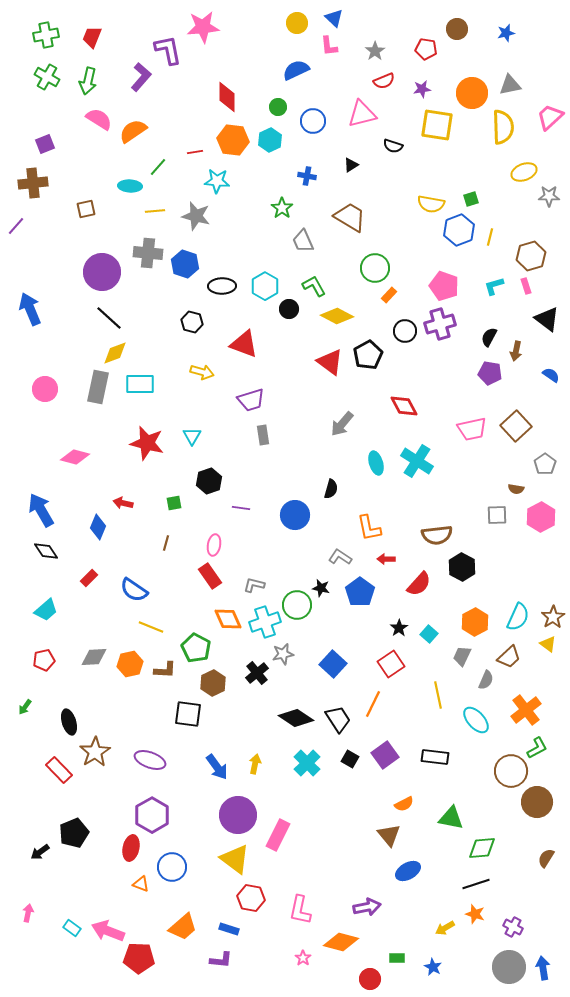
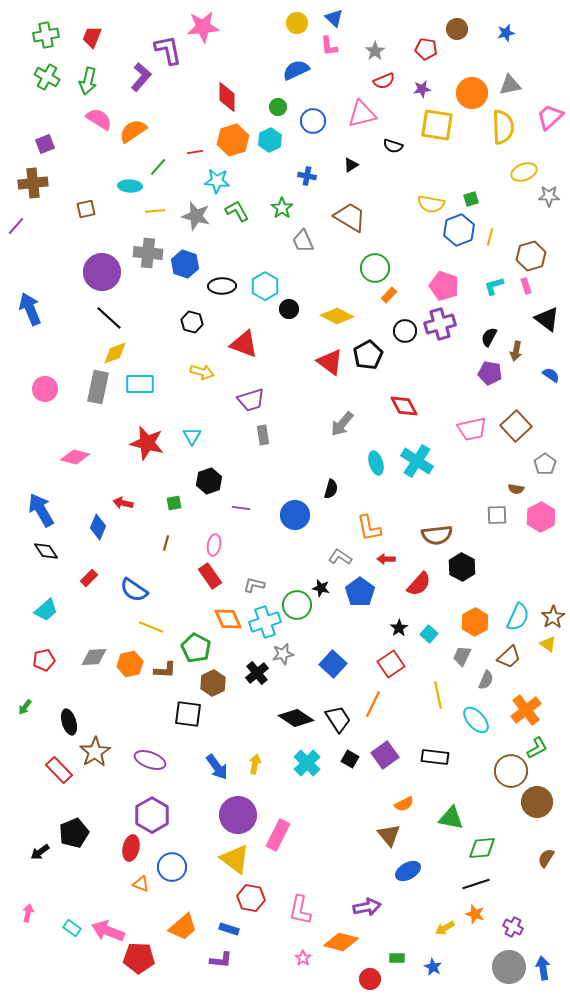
orange hexagon at (233, 140): rotated 24 degrees counterclockwise
green L-shape at (314, 286): moved 77 px left, 75 px up
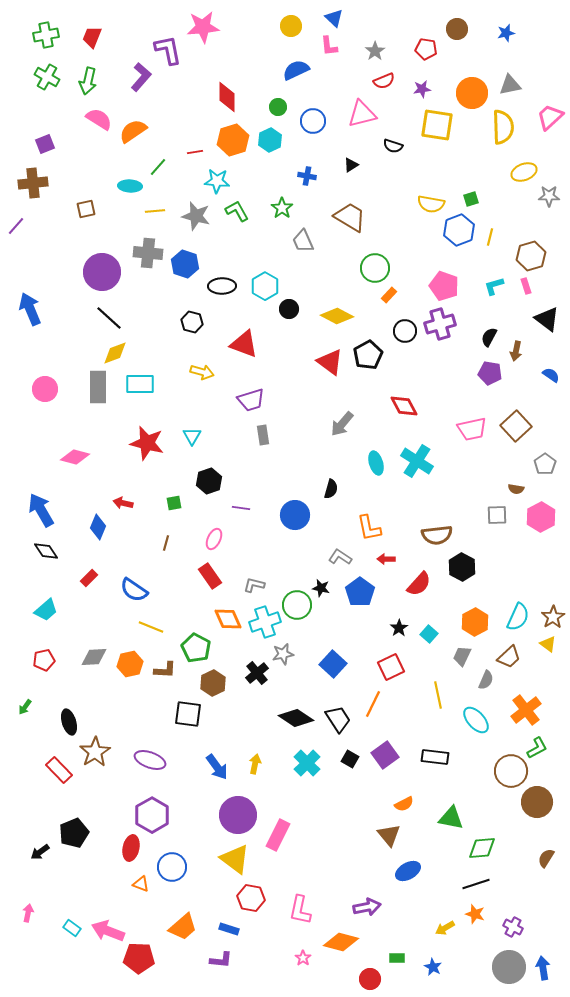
yellow circle at (297, 23): moved 6 px left, 3 px down
gray rectangle at (98, 387): rotated 12 degrees counterclockwise
pink ellipse at (214, 545): moved 6 px up; rotated 15 degrees clockwise
red square at (391, 664): moved 3 px down; rotated 8 degrees clockwise
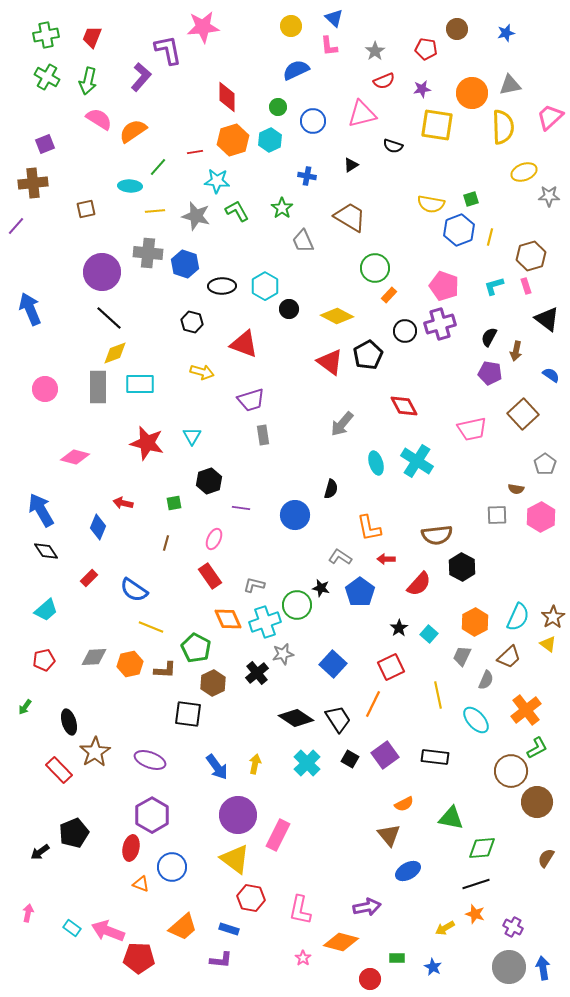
brown square at (516, 426): moved 7 px right, 12 px up
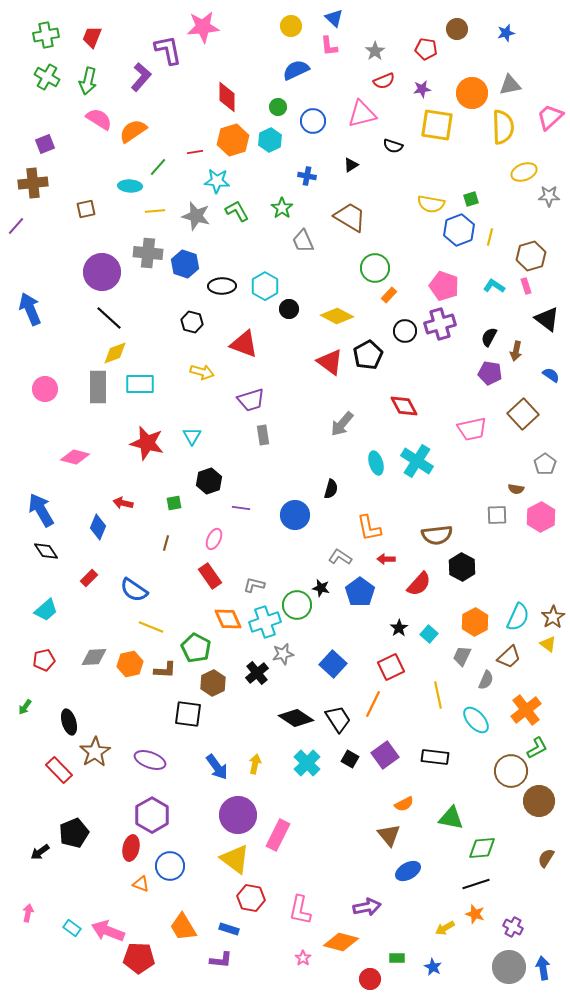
cyan L-shape at (494, 286): rotated 50 degrees clockwise
brown circle at (537, 802): moved 2 px right, 1 px up
blue circle at (172, 867): moved 2 px left, 1 px up
orange trapezoid at (183, 927): rotated 100 degrees clockwise
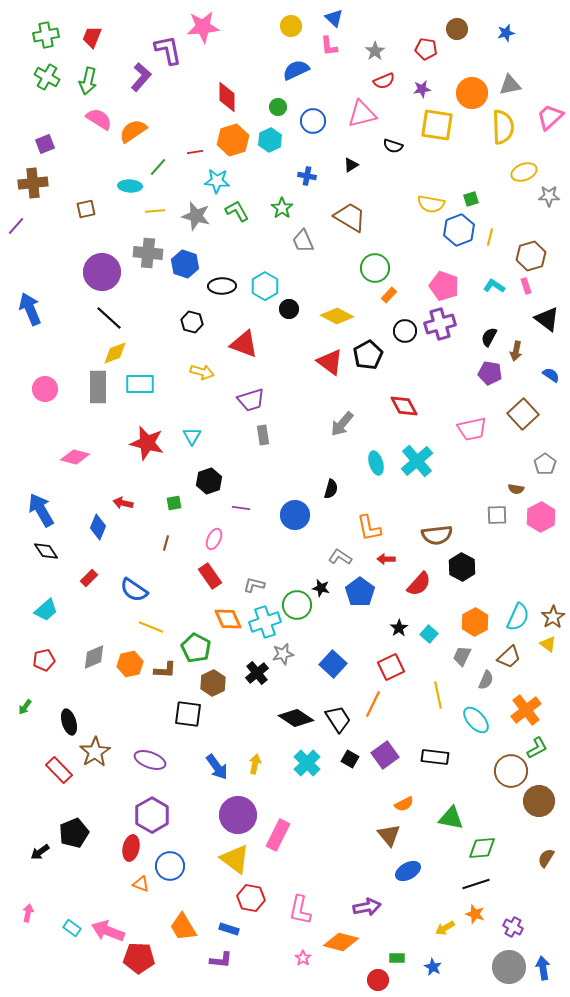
cyan cross at (417, 461): rotated 16 degrees clockwise
gray diamond at (94, 657): rotated 20 degrees counterclockwise
red circle at (370, 979): moved 8 px right, 1 px down
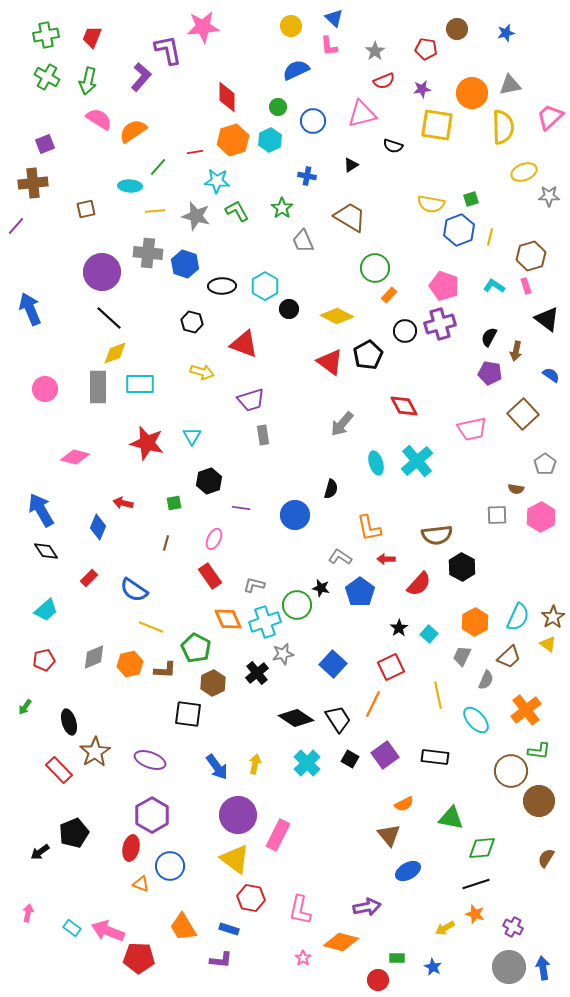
green L-shape at (537, 748): moved 2 px right, 3 px down; rotated 35 degrees clockwise
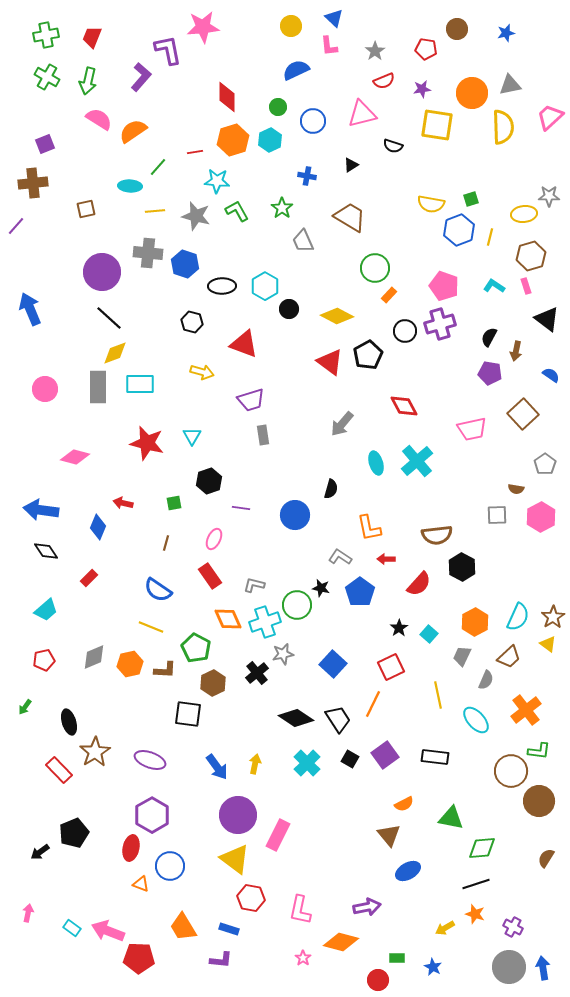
yellow ellipse at (524, 172): moved 42 px down; rotated 15 degrees clockwise
blue arrow at (41, 510): rotated 52 degrees counterclockwise
blue semicircle at (134, 590): moved 24 px right
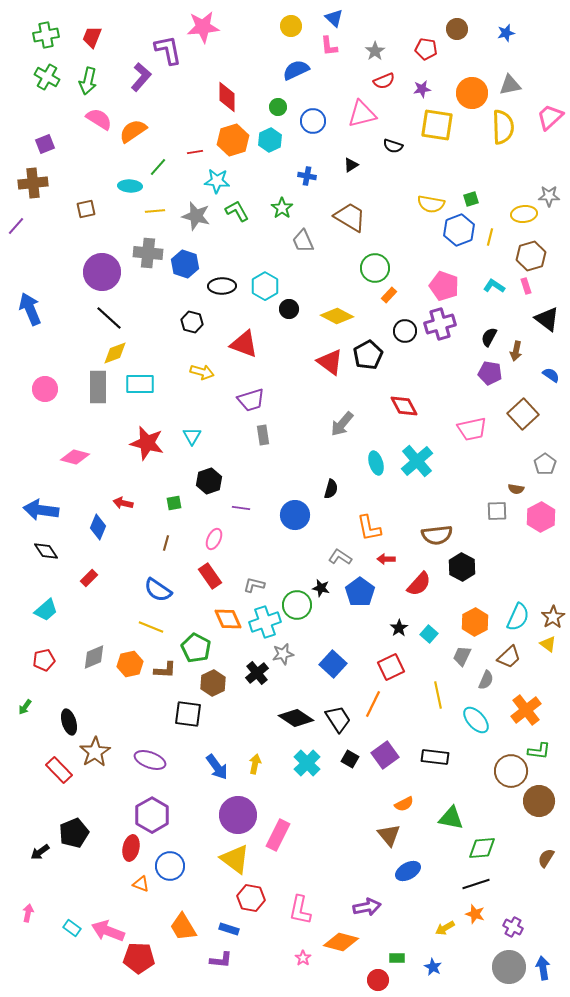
gray square at (497, 515): moved 4 px up
